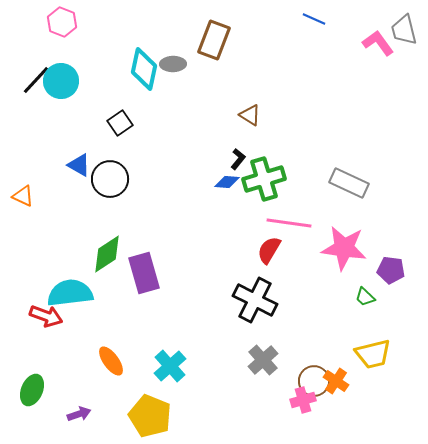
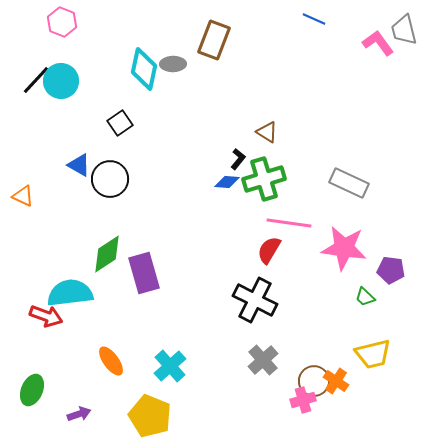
brown triangle: moved 17 px right, 17 px down
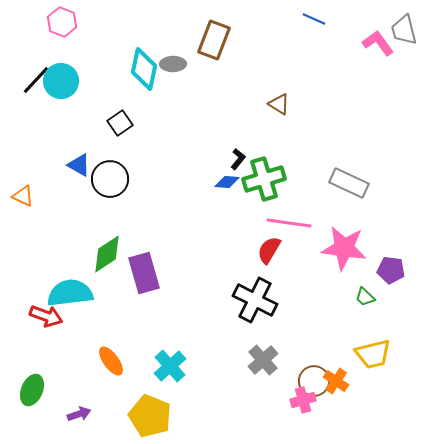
brown triangle: moved 12 px right, 28 px up
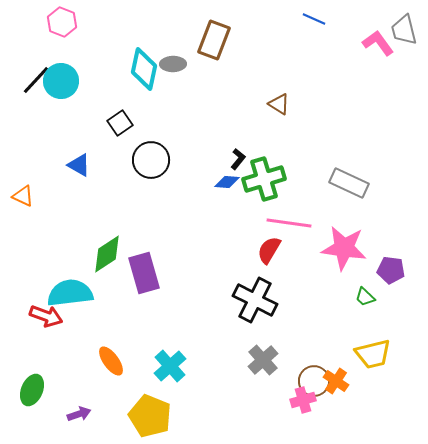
black circle: moved 41 px right, 19 px up
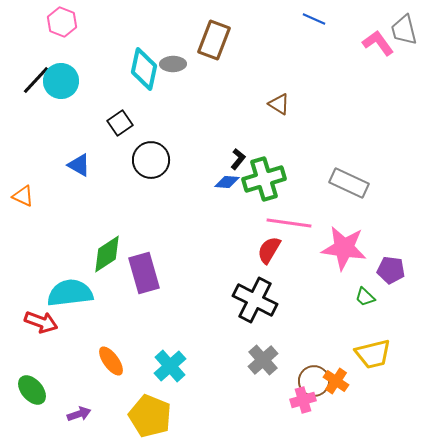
red arrow: moved 5 px left, 6 px down
green ellipse: rotated 64 degrees counterclockwise
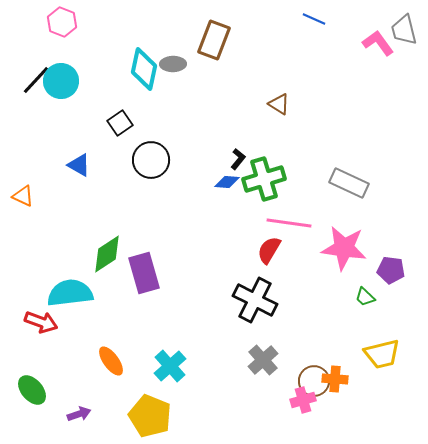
yellow trapezoid: moved 9 px right
orange cross: moved 1 px left, 2 px up; rotated 30 degrees counterclockwise
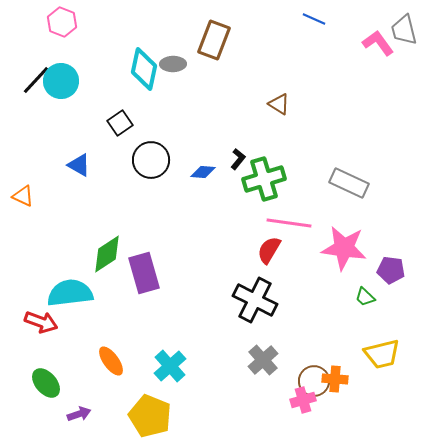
blue diamond: moved 24 px left, 10 px up
green ellipse: moved 14 px right, 7 px up
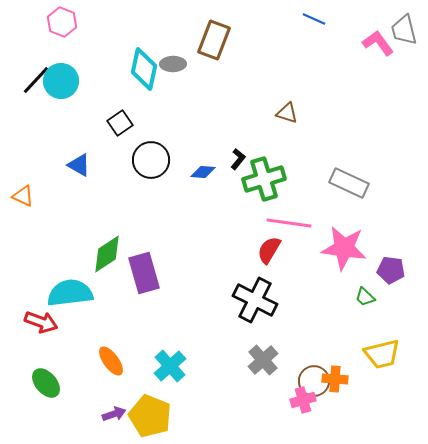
brown triangle: moved 8 px right, 9 px down; rotated 15 degrees counterclockwise
purple arrow: moved 35 px right
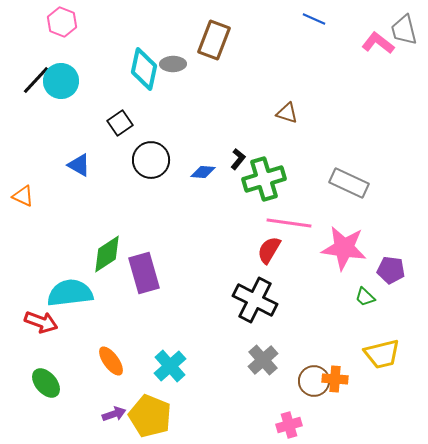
pink L-shape: rotated 16 degrees counterclockwise
pink cross: moved 14 px left, 25 px down
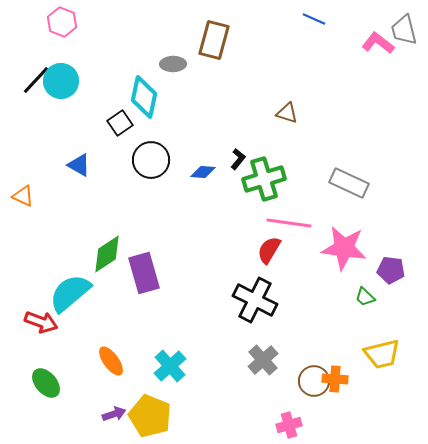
brown rectangle: rotated 6 degrees counterclockwise
cyan diamond: moved 28 px down
cyan semicircle: rotated 33 degrees counterclockwise
